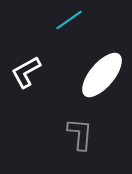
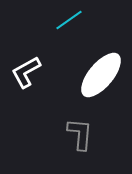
white ellipse: moved 1 px left
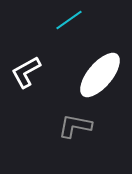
white ellipse: moved 1 px left
gray L-shape: moved 5 px left, 8 px up; rotated 84 degrees counterclockwise
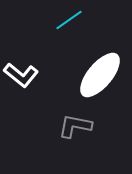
white L-shape: moved 5 px left, 3 px down; rotated 112 degrees counterclockwise
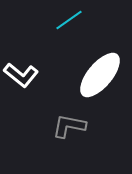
gray L-shape: moved 6 px left
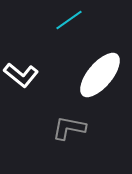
gray L-shape: moved 2 px down
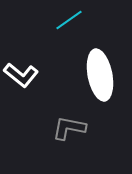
white ellipse: rotated 51 degrees counterclockwise
